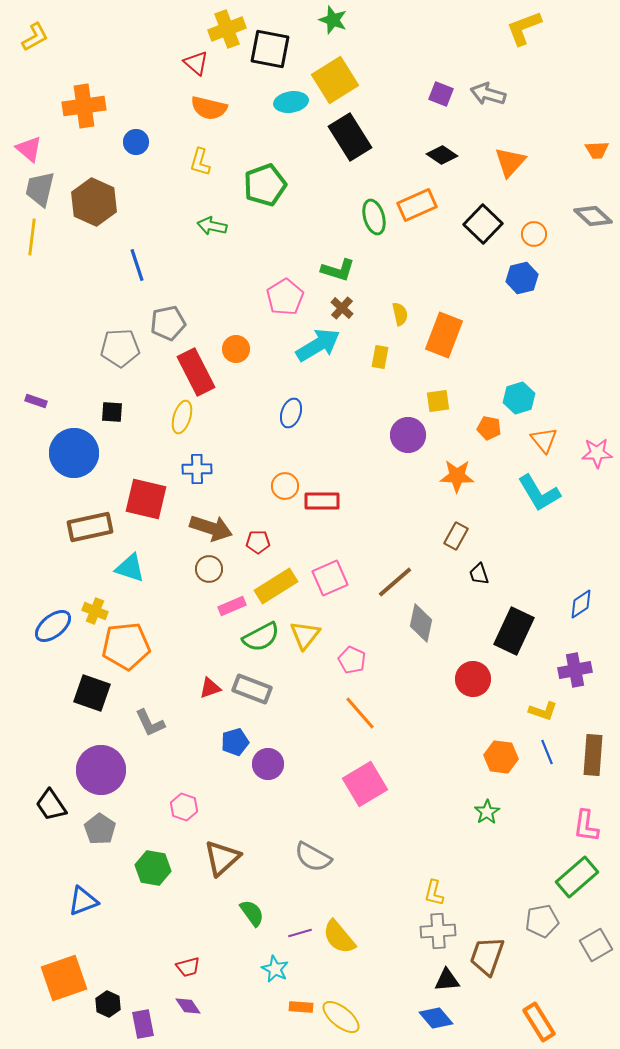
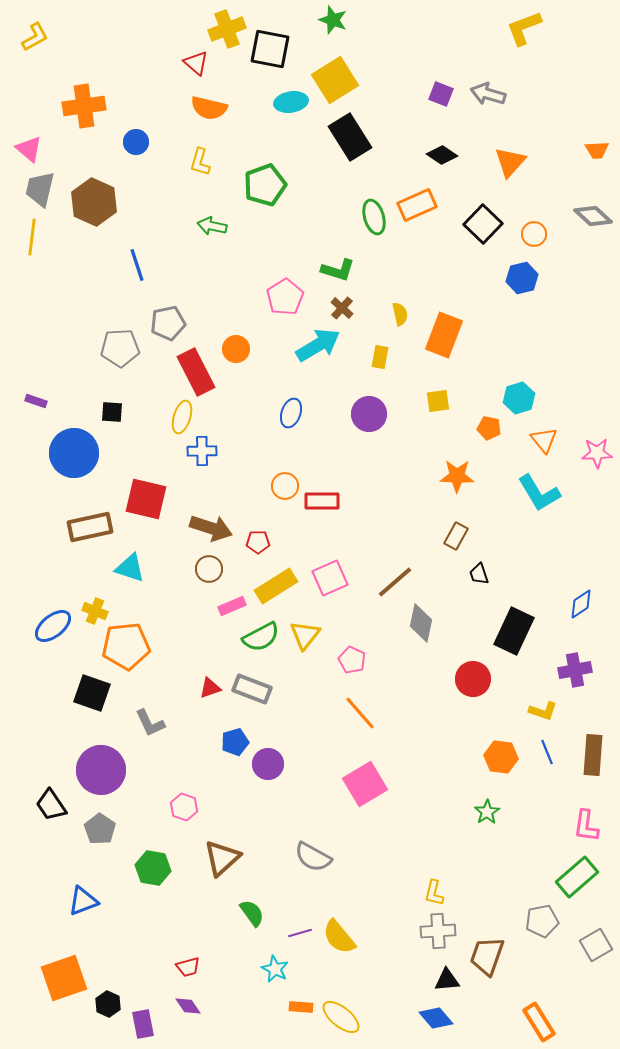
purple circle at (408, 435): moved 39 px left, 21 px up
blue cross at (197, 469): moved 5 px right, 18 px up
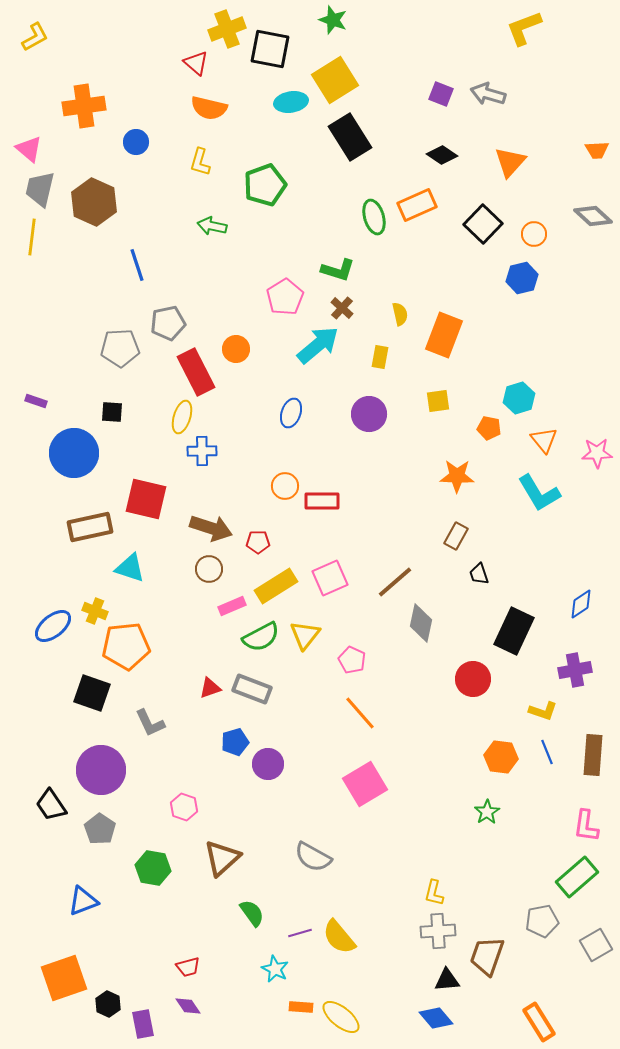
cyan arrow at (318, 345): rotated 9 degrees counterclockwise
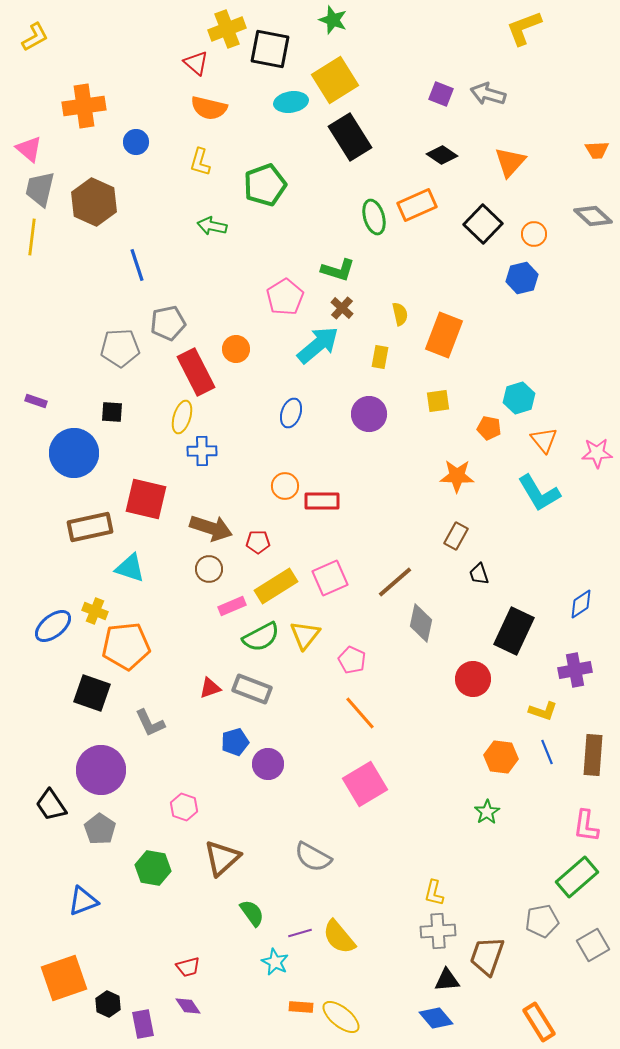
gray square at (596, 945): moved 3 px left
cyan star at (275, 969): moved 7 px up
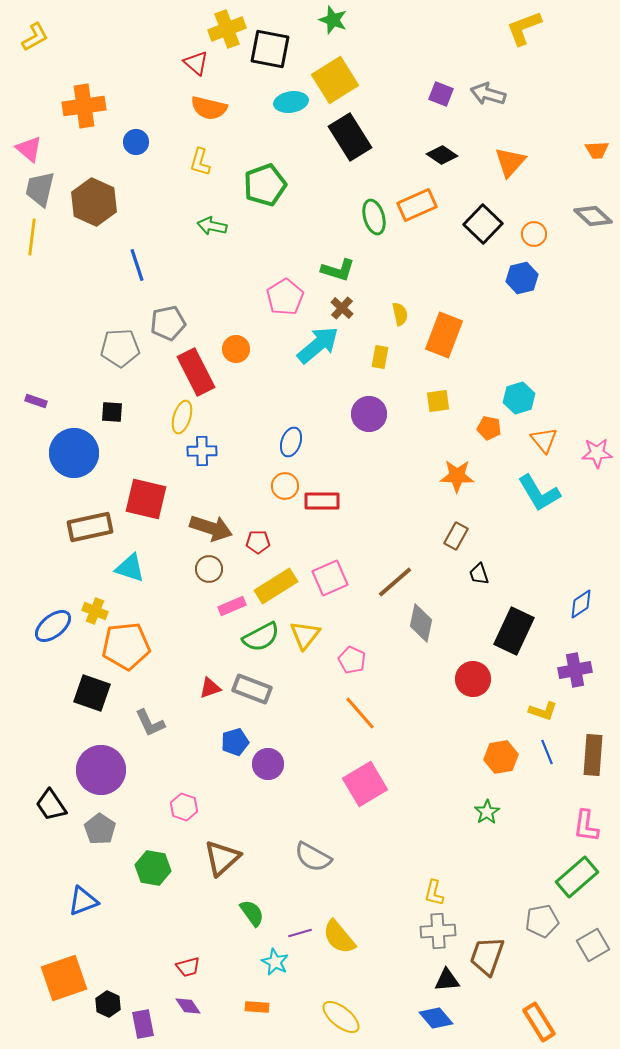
blue ellipse at (291, 413): moved 29 px down
orange hexagon at (501, 757): rotated 16 degrees counterclockwise
orange rectangle at (301, 1007): moved 44 px left
